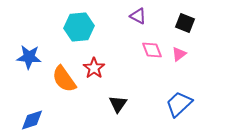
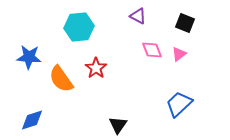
red star: moved 2 px right
orange semicircle: moved 3 px left
black triangle: moved 21 px down
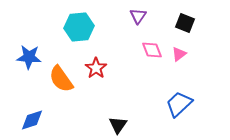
purple triangle: rotated 36 degrees clockwise
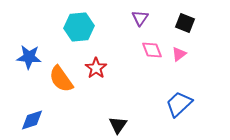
purple triangle: moved 2 px right, 2 px down
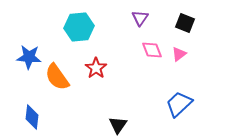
orange semicircle: moved 4 px left, 2 px up
blue diamond: moved 3 px up; rotated 65 degrees counterclockwise
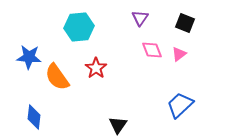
blue trapezoid: moved 1 px right, 1 px down
blue diamond: moved 2 px right
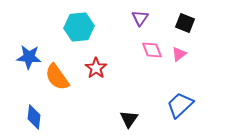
black triangle: moved 11 px right, 6 px up
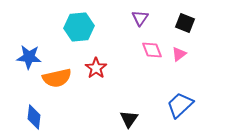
orange semicircle: moved 1 px down; rotated 68 degrees counterclockwise
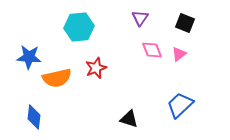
red star: rotated 15 degrees clockwise
black triangle: rotated 48 degrees counterclockwise
